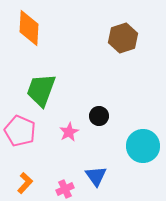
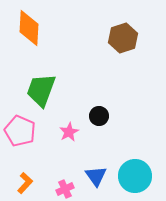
cyan circle: moved 8 px left, 30 px down
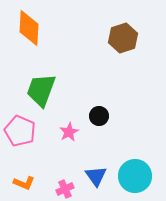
orange L-shape: moved 1 px left; rotated 70 degrees clockwise
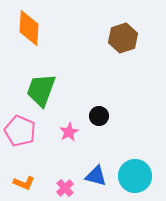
blue triangle: rotated 40 degrees counterclockwise
pink cross: moved 1 px up; rotated 18 degrees counterclockwise
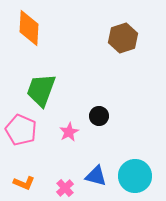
pink pentagon: moved 1 px right, 1 px up
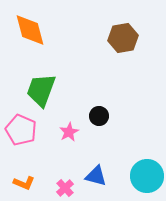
orange diamond: moved 1 px right, 2 px down; rotated 18 degrees counterclockwise
brown hexagon: rotated 8 degrees clockwise
cyan circle: moved 12 px right
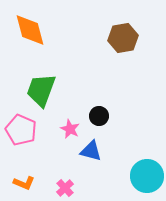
pink star: moved 1 px right, 3 px up; rotated 18 degrees counterclockwise
blue triangle: moved 5 px left, 25 px up
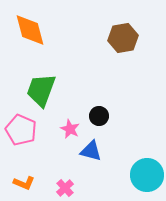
cyan circle: moved 1 px up
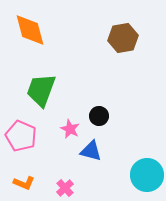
pink pentagon: moved 6 px down
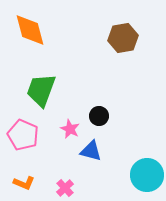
pink pentagon: moved 2 px right, 1 px up
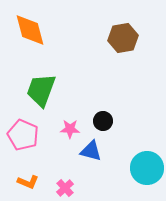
black circle: moved 4 px right, 5 px down
pink star: rotated 24 degrees counterclockwise
cyan circle: moved 7 px up
orange L-shape: moved 4 px right, 1 px up
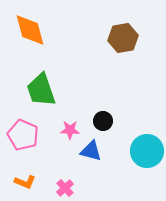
green trapezoid: rotated 39 degrees counterclockwise
pink star: moved 1 px down
cyan circle: moved 17 px up
orange L-shape: moved 3 px left
